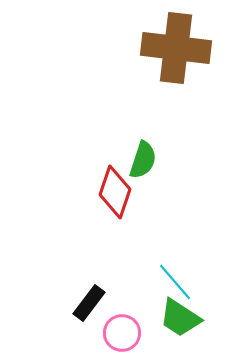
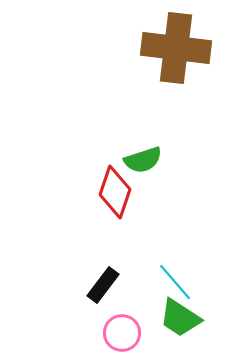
green semicircle: rotated 54 degrees clockwise
black rectangle: moved 14 px right, 18 px up
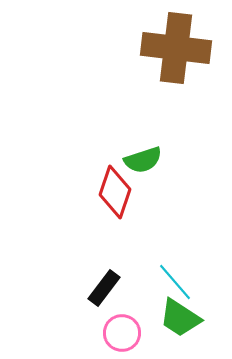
black rectangle: moved 1 px right, 3 px down
